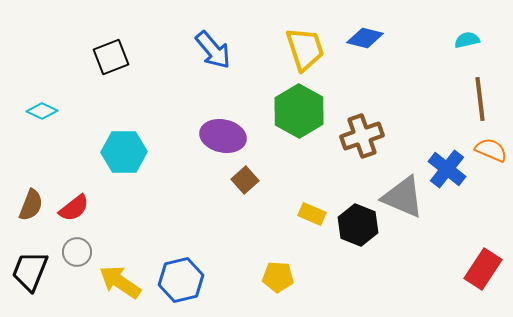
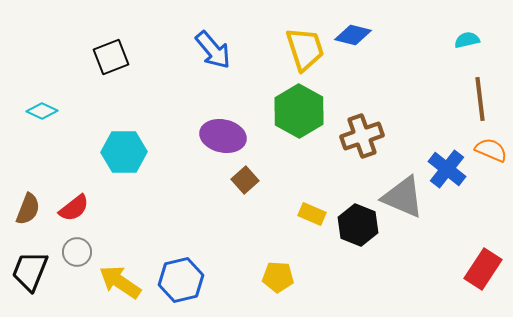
blue diamond: moved 12 px left, 3 px up
brown semicircle: moved 3 px left, 4 px down
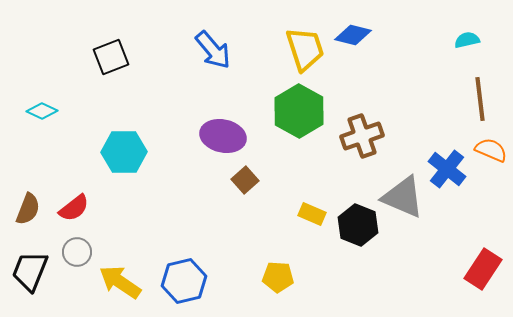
blue hexagon: moved 3 px right, 1 px down
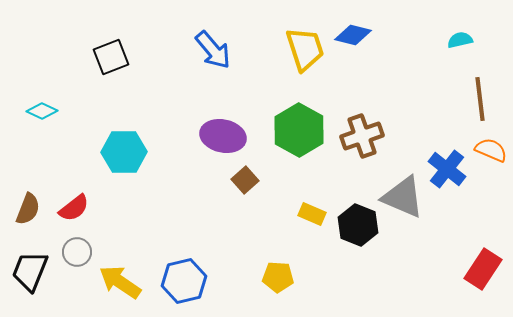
cyan semicircle: moved 7 px left
green hexagon: moved 19 px down
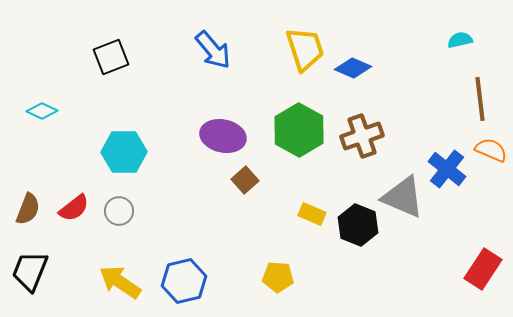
blue diamond: moved 33 px down; rotated 9 degrees clockwise
gray circle: moved 42 px right, 41 px up
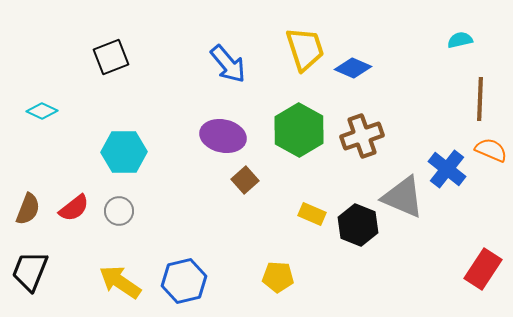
blue arrow: moved 15 px right, 14 px down
brown line: rotated 9 degrees clockwise
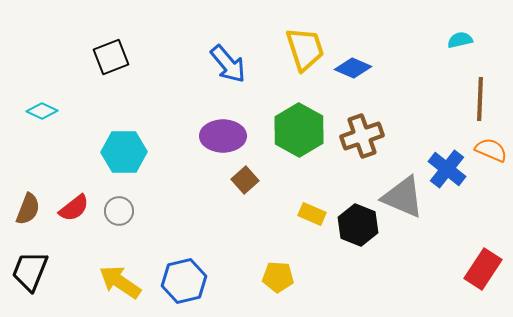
purple ellipse: rotated 12 degrees counterclockwise
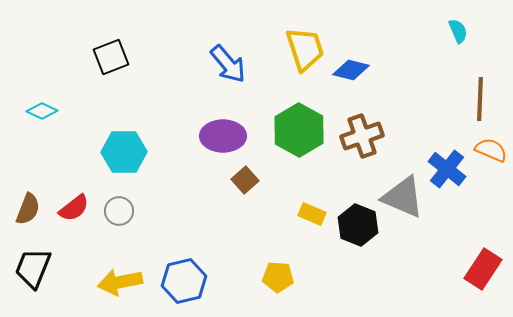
cyan semicircle: moved 2 px left, 9 px up; rotated 80 degrees clockwise
blue diamond: moved 2 px left, 2 px down; rotated 9 degrees counterclockwise
black trapezoid: moved 3 px right, 3 px up
yellow arrow: rotated 45 degrees counterclockwise
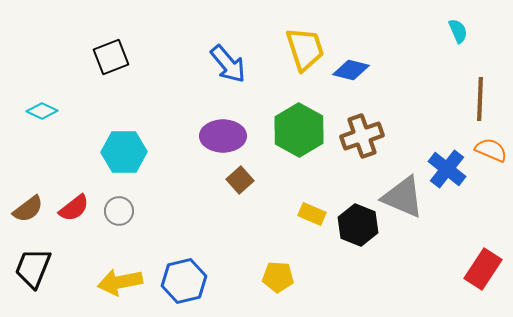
brown square: moved 5 px left
brown semicircle: rotated 32 degrees clockwise
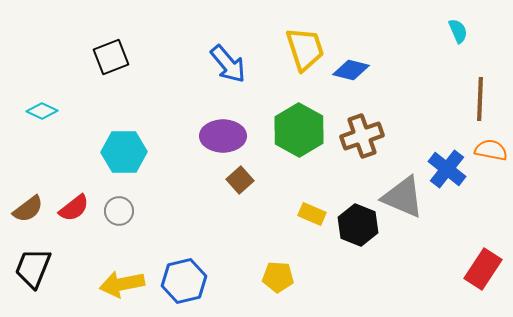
orange semicircle: rotated 12 degrees counterclockwise
yellow arrow: moved 2 px right, 2 px down
